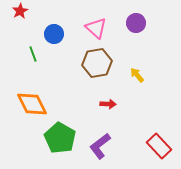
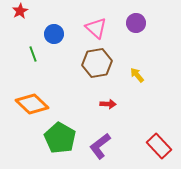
orange diamond: rotated 20 degrees counterclockwise
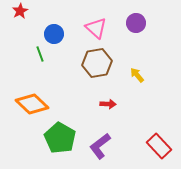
green line: moved 7 px right
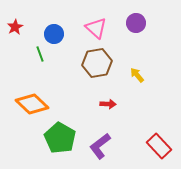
red star: moved 5 px left, 16 px down
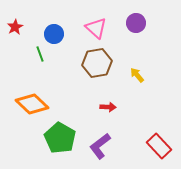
red arrow: moved 3 px down
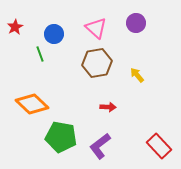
green pentagon: moved 1 px right, 1 px up; rotated 20 degrees counterclockwise
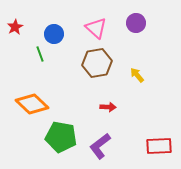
red rectangle: rotated 50 degrees counterclockwise
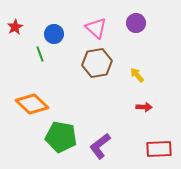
red arrow: moved 36 px right
red rectangle: moved 3 px down
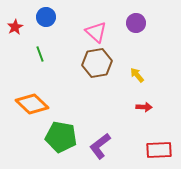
pink triangle: moved 4 px down
blue circle: moved 8 px left, 17 px up
red rectangle: moved 1 px down
